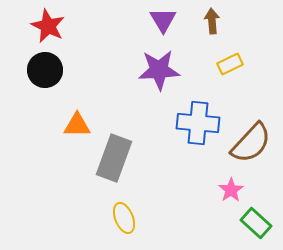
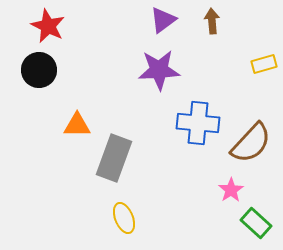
purple triangle: rotated 24 degrees clockwise
yellow rectangle: moved 34 px right; rotated 10 degrees clockwise
black circle: moved 6 px left
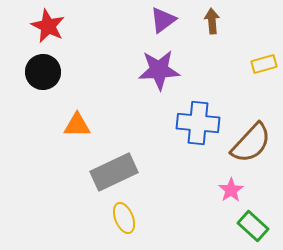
black circle: moved 4 px right, 2 px down
gray rectangle: moved 14 px down; rotated 45 degrees clockwise
green rectangle: moved 3 px left, 3 px down
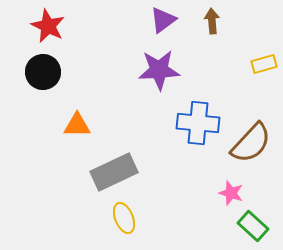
pink star: moved 3 px down; rotated 20 degrees counterclockwise
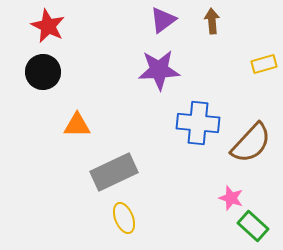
pink star: moved 5 px down
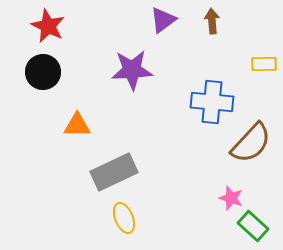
yellow rectangle: rotated 15 degrees clockwise
purple star: moved 27 px left
blue cross: moved 14 px right, 21 px up
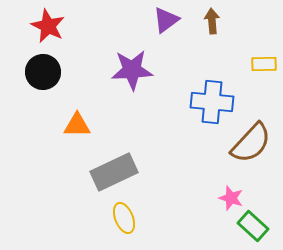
purple triangle: moved 3 px right
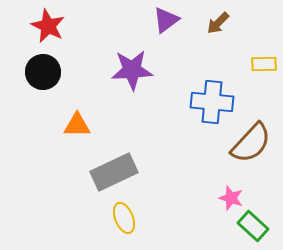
brown arrow: moved 6 px right, 2 px down; rotated 130 degrees counterclockwise
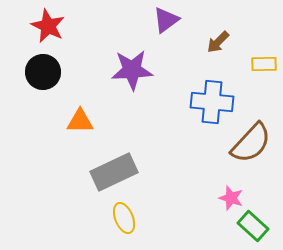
brown arrow: moved 19 px down
orange triangle: moved 3 px right, 4 px up
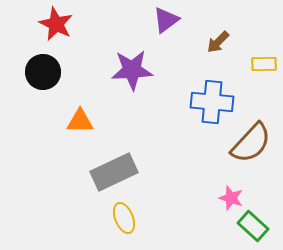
red star: moved 8 px right, 2 px up
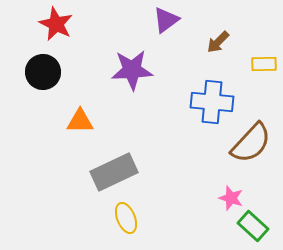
yellow ellipse: moved 2 px right
